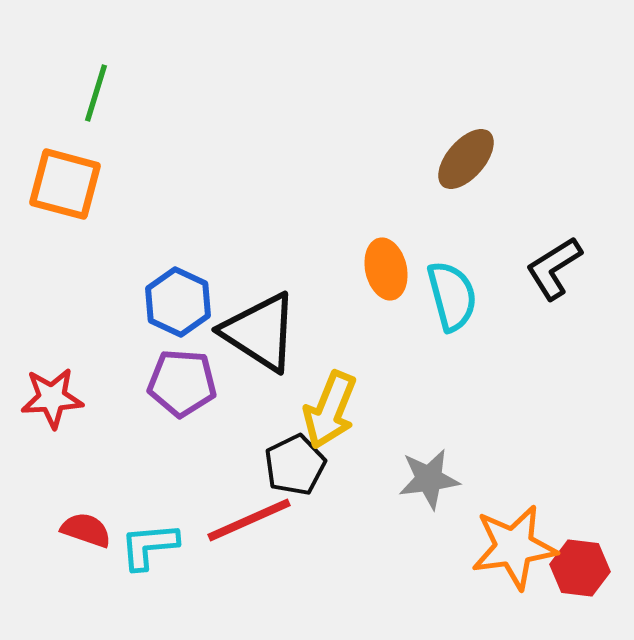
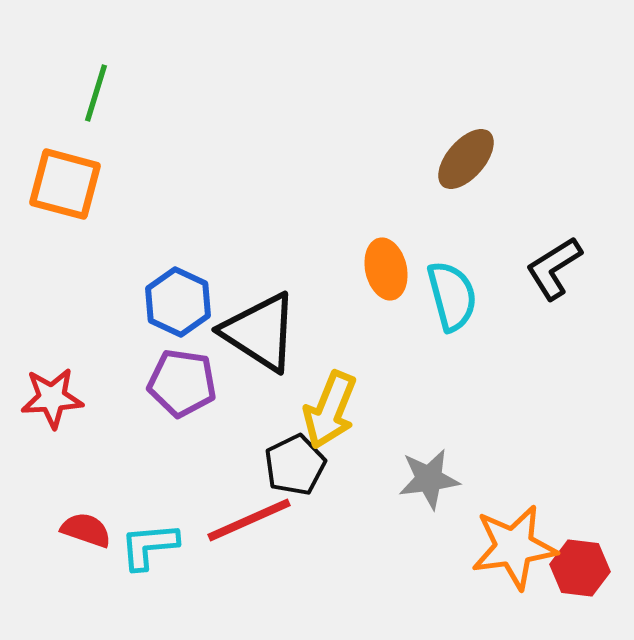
purple pentagon: rotated 4 degrees clockwise
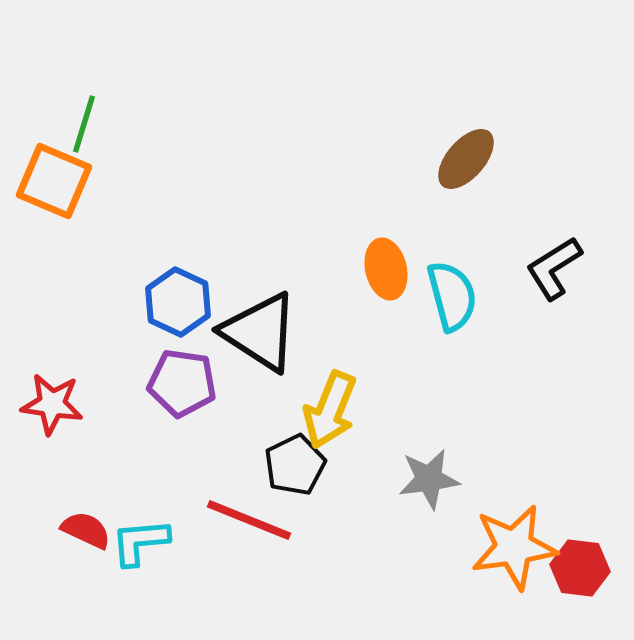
green line: moved 12 px left, 31 px down
orange square: moved 11 px left, 3 px up; rotated 8 degrees clockwise
red star: moved 6 px down; rotated 12 degrees clockwise
red line: rotated 46 degrees clockwise
red semicircle: rotated 6 degrees clockwise
cyan L-shape: moved 9 px left, 4 px up
